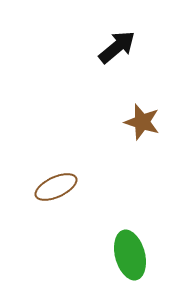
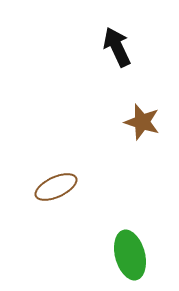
black arrow: rotated 75 degrees counterclockwise
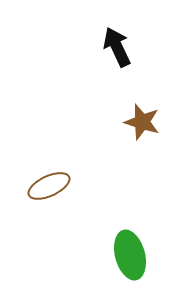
brown ellipse: moved 7 px left, 1 px up
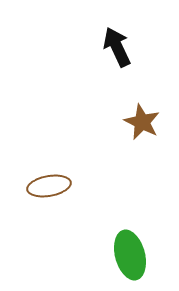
brown star: rotated 9 degrees clockwise
brown ellipse: rotated 15 degrees clockwise
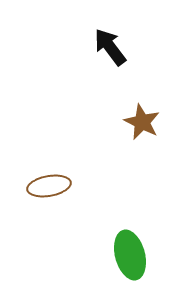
black arrow: moved 7 px left; rotated 12 degrees counterclockwise
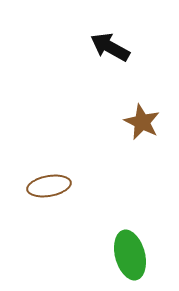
black arrow: rotated 24 degrees counterclockwise
